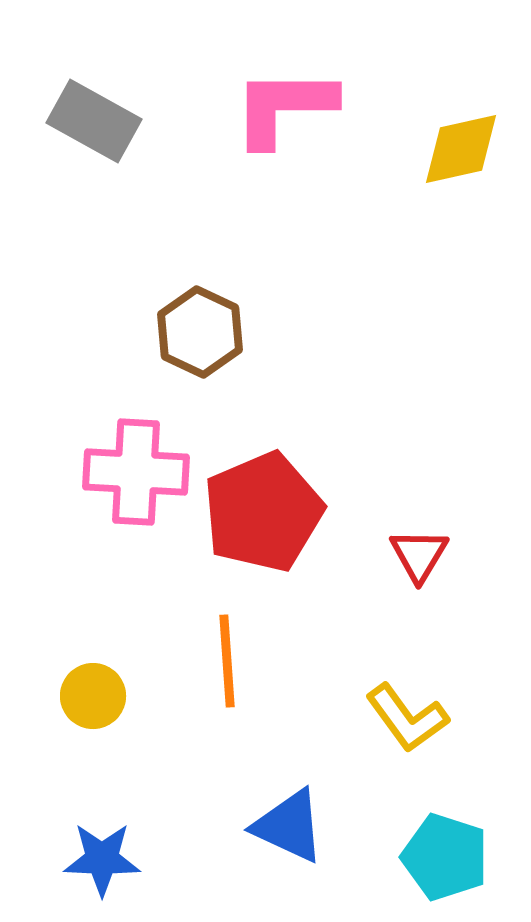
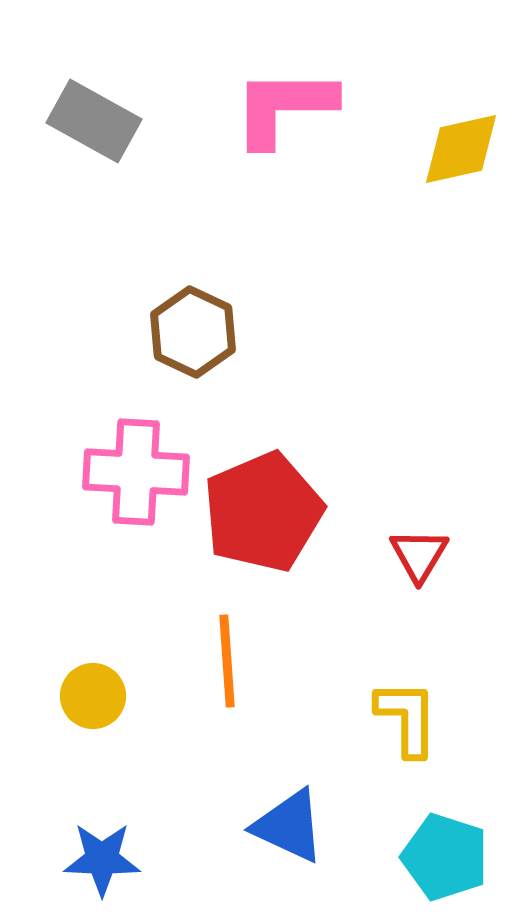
brown hexagon: moved 7 px left
yellow L-shape: rotated 144 degrees counterclockwise
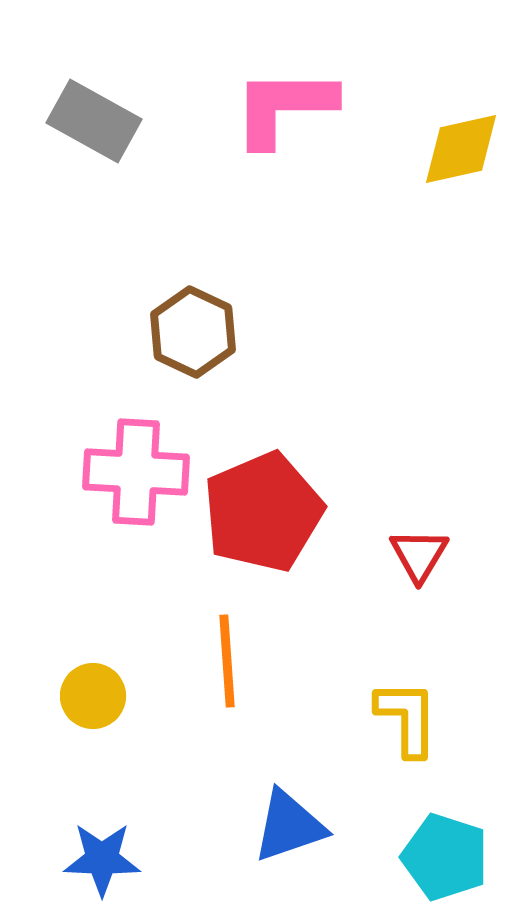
blue triangle: rotated 44 degrees counterclockwise
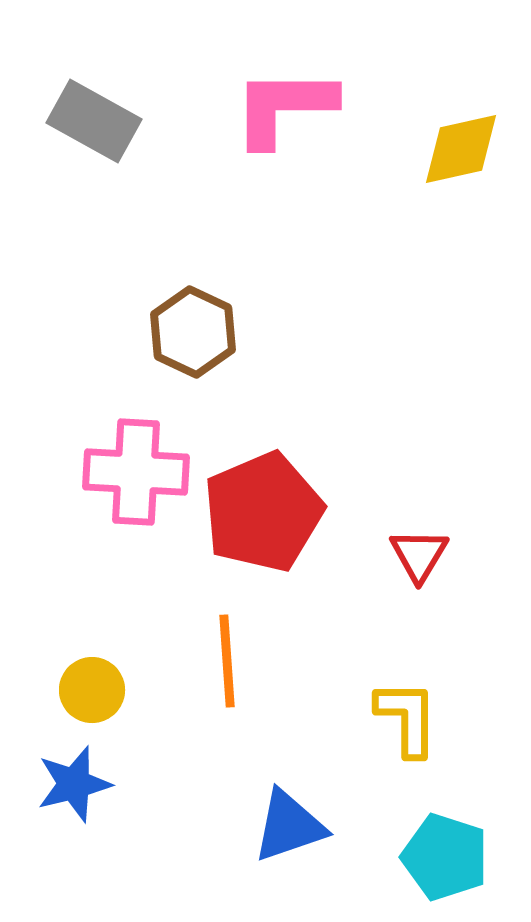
yellow circle: moved 1 px left, 6 px up
blue star: moved 28 px left, 75 px up; rotated 16 degrees counterclockwise
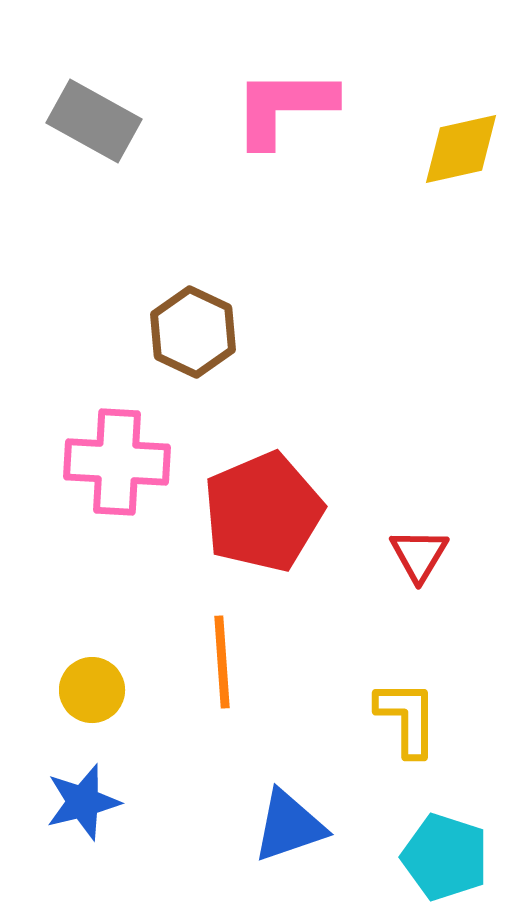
pink cross: moved 19 px left, 10 px up
orange line: moved 5 px left, 1 px down
blue star: moved 9 px right, 18 px down
